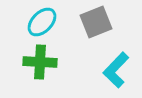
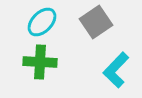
gray square: rotated 12 degrees counterclockwise
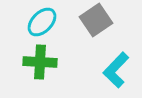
gray square: moved 2 px up
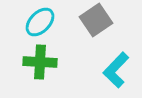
cyan ellipse: moved 2 px left
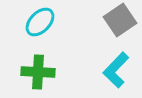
gray square: moved 24 px right
green cross: moved 2 px left, 10 px down
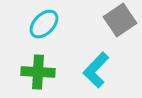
cyan ellipse: moved 4 px right, 2 px down
cyan L-shape: moved 20 px left
